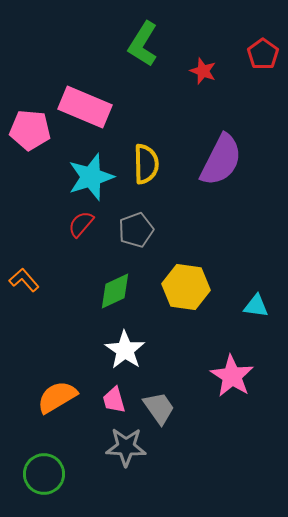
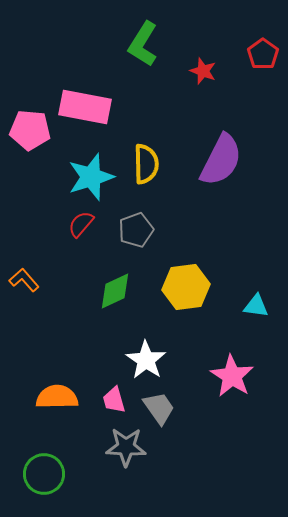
pink rectangle: rotated 12 degrees counterclockwise
yellow hexagon: rotated 15 degrees counterclockwise
white star: moved 21 px right, 10 px down
orange semicircle: rotated 30 degrees clockwise
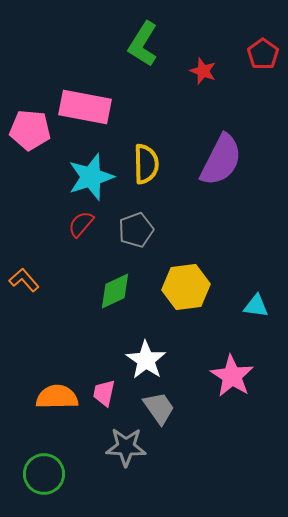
pink trapezoid: moved 10 px left, 7 px up; rotated 28 degrees clockwise
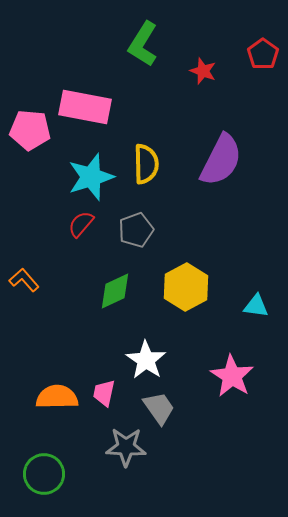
yellow hexagon: rotated 21 degrees counterclockwise
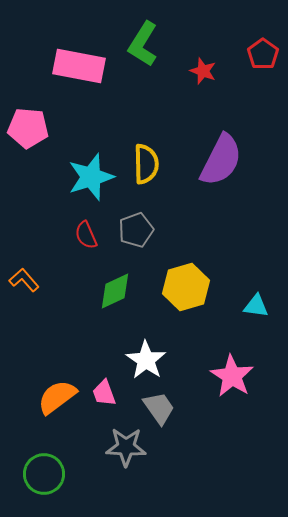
pink rectangle: moved 6 px left, 41 px up
pink pentagon: moved 2 px left, 2 px up
red semicircle: moved 5 px right, 11 px down; rotated 64 degrees counterclockwise
yellow hexagon: rotated 12 degrees clockwise
pink trapezoid: rotated 32 degrees counterclockwise
orange semicircle: rotated 36 degrees counterclockwise
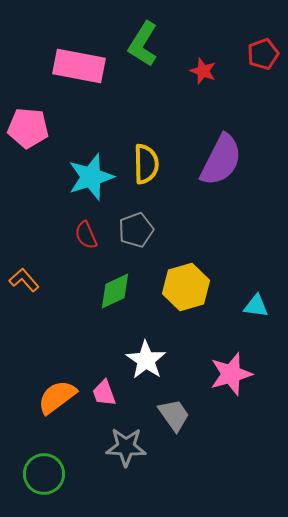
red pentagon: rotated 16 degrees clockwise
pink star: moved 1 px left, 2 px up; rotated 24 degrees clockwise
gray trapezoid: moved 15 px right, 7 px down
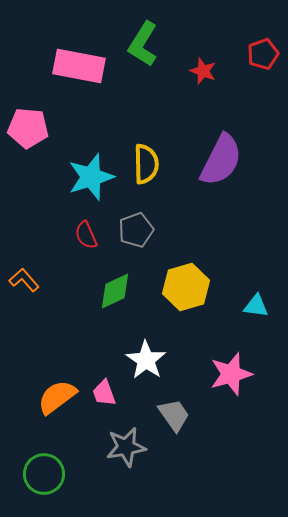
gray star: rotated 12 degrees counterclockwise
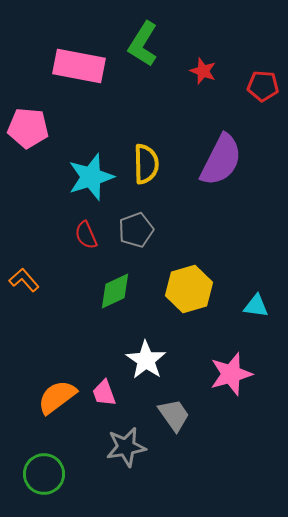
red pentagon: moved 32 px down; rotated 24 degrees clockwise
yellow hexagon: moved 3 px right, 2 px down
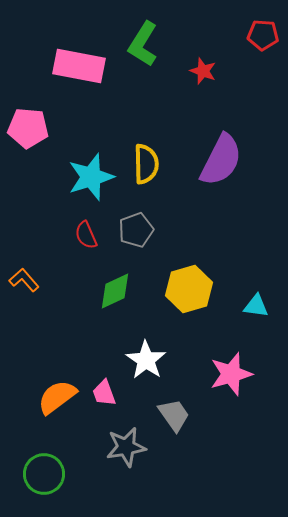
red pentagon: moved 51 px up
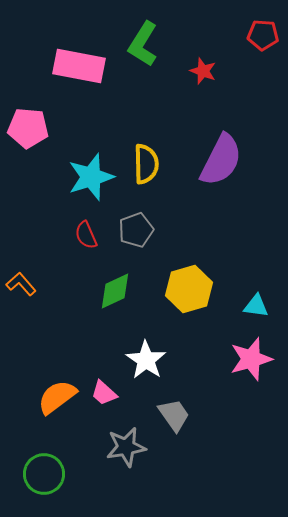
orange L-shape: moved 3 px left, 4 px down
pink star: moved 20 px right, 15 px up
pink trapezoid: rotated 28 degrees counterclockwise
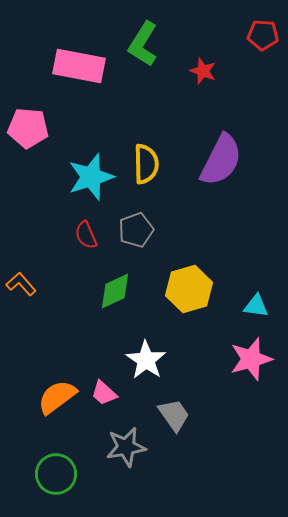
green circle: moved 12 px right
